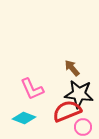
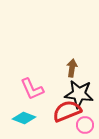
brown arrow: rotated 48 degrees clockwise
pink circle: moved 2 px right, 2 px up
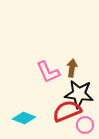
pink L-shape: moved 16 px right, 17 px up
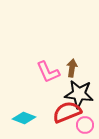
red semicircle: moved 1 px down
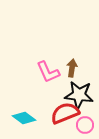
black star: moved 1 px down
red semicircle: moved 2 px left, 1 px down
cyan diamond: rotated 15 degrees clockwise
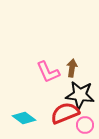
black star: moved 1 px right
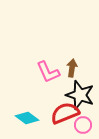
black star: rotated 12 degrees clockwise
cyan diamond: moved 3 px right
pink circle: moved 2 px left
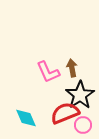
brown arrow: rotated 18 degrees counterclockwise
black star: rotated 20 degrees clockwise
cyan diamond: moved 1 px left; rotated 30 degrees clockwise
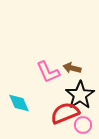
brown arrow: rotated 66 degrees counterclockwise
cyan diamond: moved 7 px left, 15 px up
